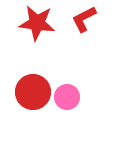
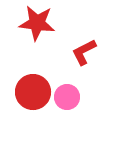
red L-shape: moved 33 px down
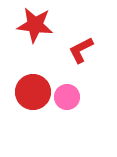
red star: moved 2 px left, 2 px down
red L-shape: moved 3 px left, 2 px up
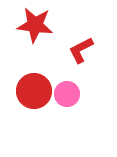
red circle: moved 1 px right, 1 px up
pink circle: moved 3 px up
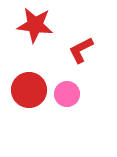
red circle: moved 5 px left, 1 px up
